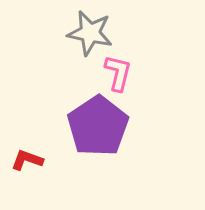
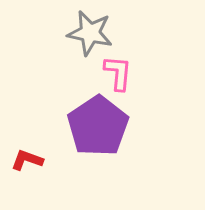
pink L-shape: rotated 9 degrees counterclockwise
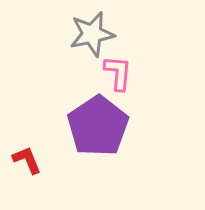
gray star: moved 2 px right, 1 px down; rotated 24 degrees counterclockwise
red L-shape: rotated 48 degrees clockwise
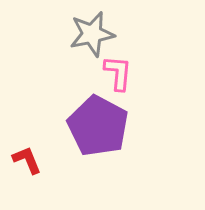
purple pentagon: rotated 10 degrees counterclockwise
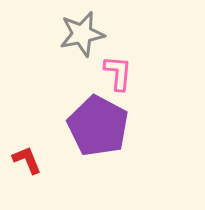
gray star: moved 10 px left
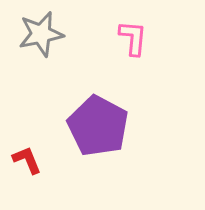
gray star: moved 41 px left
pink L-shape: moved 15 px right, 35 px up
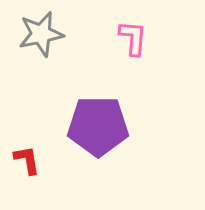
purple pentagon: rotated 28 degrees counterclockwise
red L-shape: rotated 12 degrees clockwise
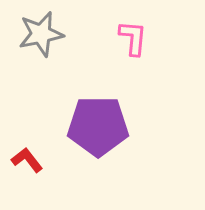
red L-shape: rotated 28 degrees counterclockwise
